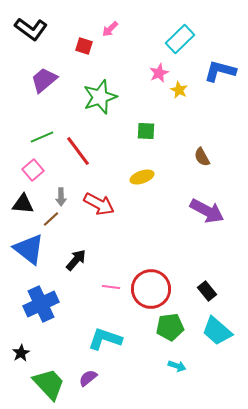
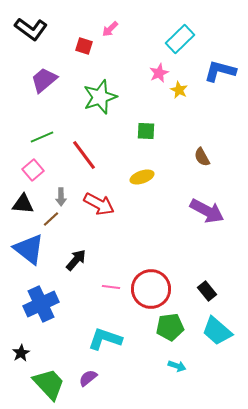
red line: moved 6 px right, 4 px down
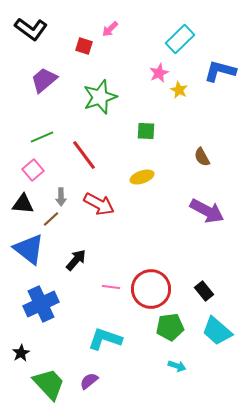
black rectangle: moved 3 px left
purple semicircle: moved 1 px right, 3 px down
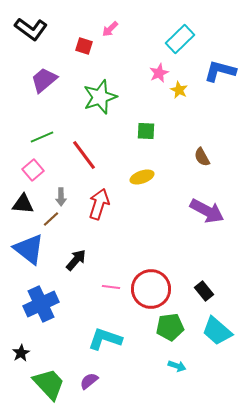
red arrow: rotated 100 degrees counterclockwise
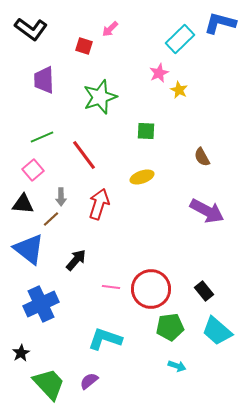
blue L-shape: moved 48 px up
purple trapezoid: rotated 52 degrees counterclockwise
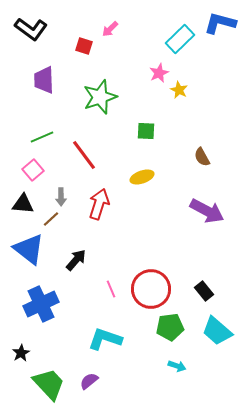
pink line: moved 2 px down; rotated 60 degrees clockwise
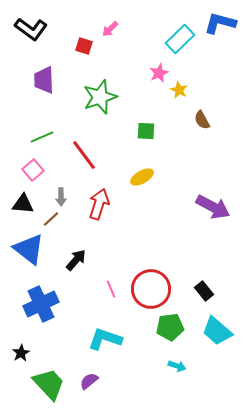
brown semicircle: moved 37 px up
yellow ellipse: rotated 10 degrees counterclockwise
purple arrow: moved 6 px right, 4 px up
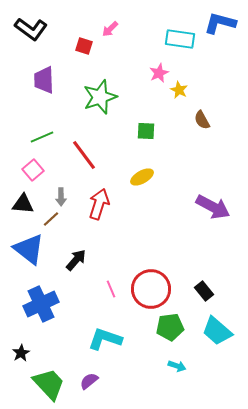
cyan rectangle: rotated 52 degrees clockwise
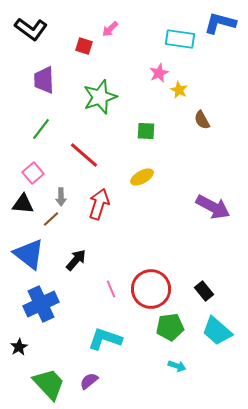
green line: moved 1 px left, 8 px up; rotated 30 degrees counterclockwise
red line: rotated 12 degrees counterclockwise
pink square: moved 3 px down
blue triangle: moved 5 px down
black star: moved 2 px left, 6 px up
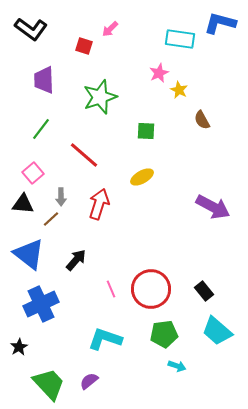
green pentagon: moved 6 px left, 7 px down
